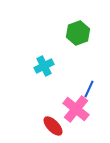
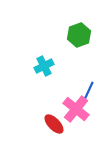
green hexagon: moved 1 px right, 2 px down
blue line: moved 1 px down
red ellipse: moved 1 px right, 2 px up
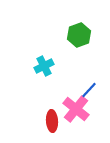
blue line: rotated 18 degrees clockwise
red ellipse: moved 2 px left, 3 px up; rotated 40 degrees clockwise
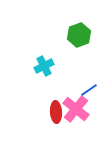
blue line: rotated 12 degrees clockwise
red ellipse: moved 4 px right, 9 px up
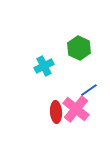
green hexagon: moved 13 px down; rotated 15 degrees counterclockwise
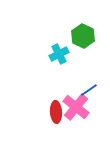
green hexagon: moved 4 px right, 12 px up
cyan cross: moved 15 px right, 12 px up
pink cross: moved 2 px up
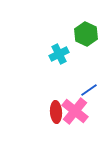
green hexagon: moved 3 px right, 2 px up
pink cross: moved 1 px left, 4 px down
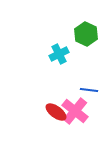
blue line: rotated 42 degrees clockwise
red ellipse: rotated 50 degrees counterclockwise
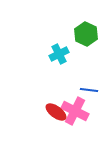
pink cross: rotated 12 degrees counterclockwise
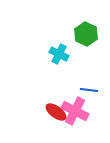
cyan cross: rotated 36 degrees counterclockwise
